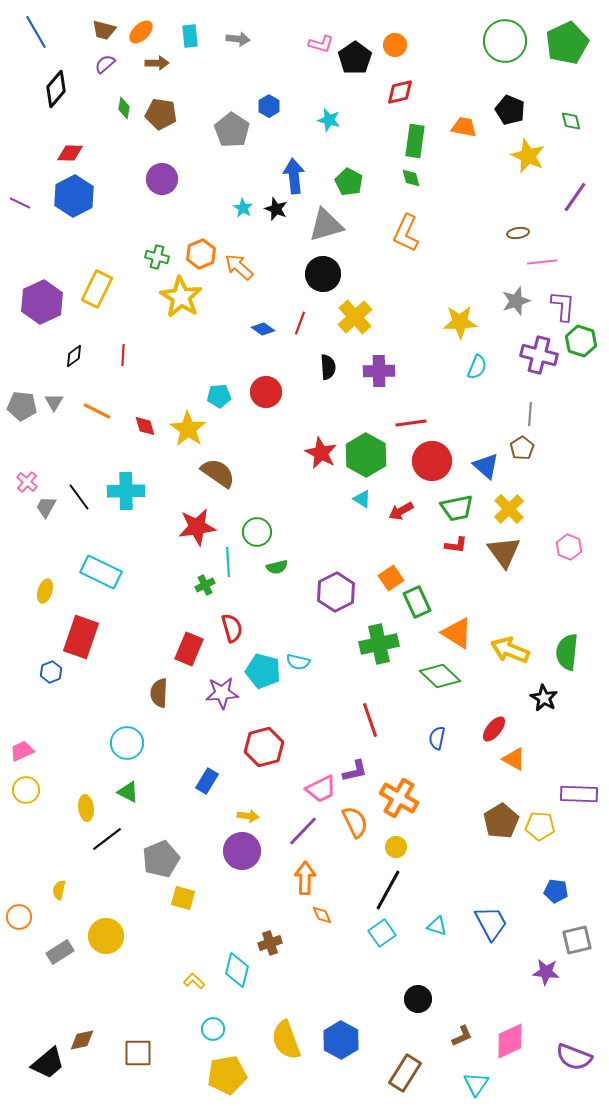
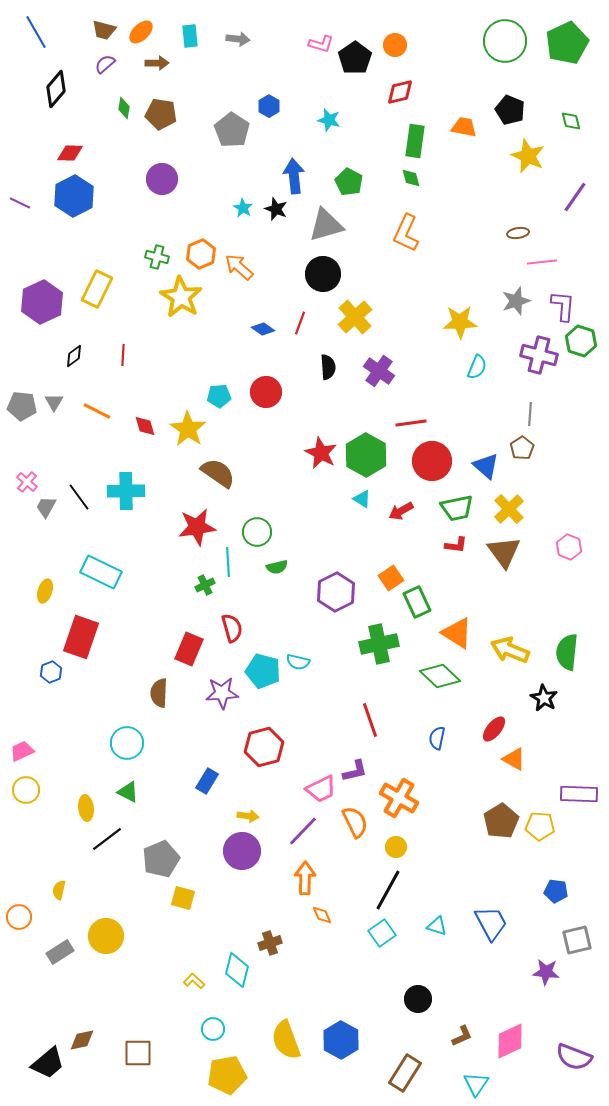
purple cross at (379, 371): rotated 36 degrees clockwise
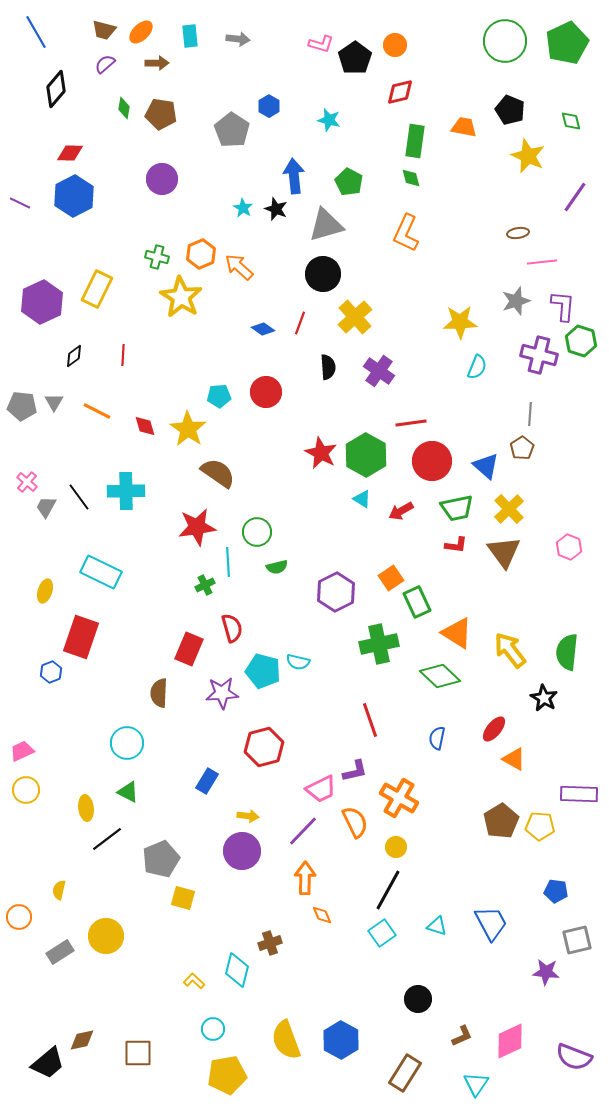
yellow arrow at (510, 650): rotated 30 degrees clockwise
